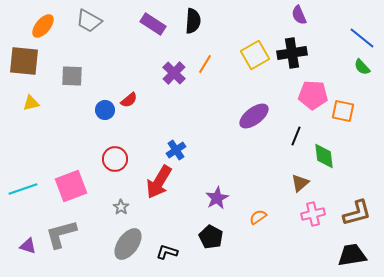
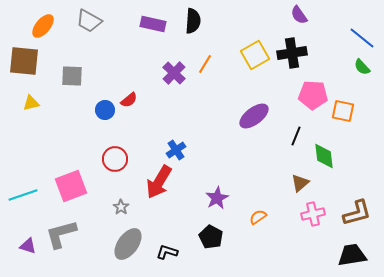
purple semicircle: rotated 12 degrees counterclockwise
purple rectangle: rotated 20 degrees counterclockwise
cyan line: moved 6 px down
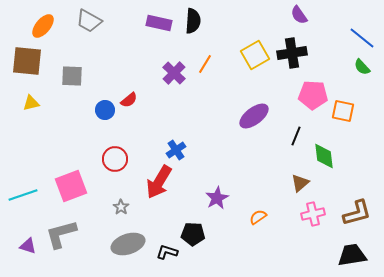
purple rectangle: moved 6 px right, 1 px up
brown square: moved 3 px right
black pentagon: moved 18 px left, 3 px up; rotated 25 degrees counterclockwise
gray ellipse: rotated 36 degrees clockwise
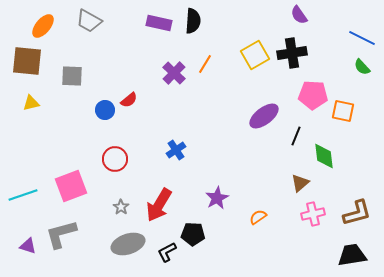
blue line: rotated 12 degrees counterclockwise
purple ellipse: moved 10 px right
red arrow: moved 23 px down
black L-shape: rotated 45 degrees counterclockwise
